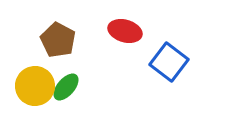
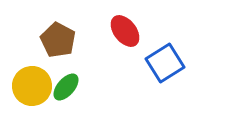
red ellipse: rotated 36 degrees clockwise
blue square: moved 4 px left, 1 px down; rotated 21 degrees clockwise
yellow circle: moved 3 px left
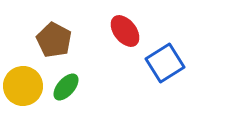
brown pentagon: moved 4 px left
yellow circle: moved 9 px left
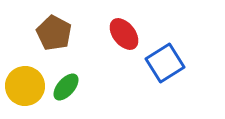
red ellipse: moved 1 px left, 3 px down
brown pentagon: moved 7 px up
yellow circle: moved 2 px right
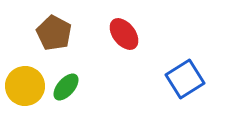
blue square: moved 20 px right, 16 px down
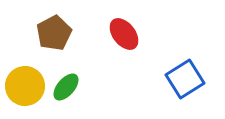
brown pentagon: rotated 16 degrees clockwise
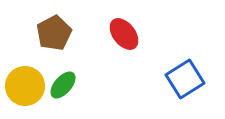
green ellipse: moved 3 px left, 2 px up
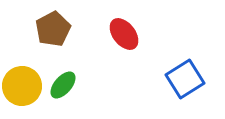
brown pentagon: moved 1 px left, 4 px up
yellow circle: moved 3 px left
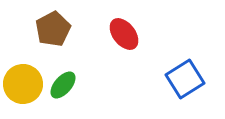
yellow circle: moved 1 px right, 2 px up
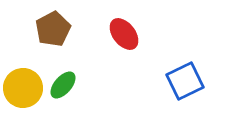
blue square: moved 2 px down; rotated 6 degrees clockwise
yellow circle: moved 4 px down
